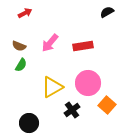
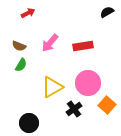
red arrow: moved 3 px right
black cross: moved 2 px right, 1 px up
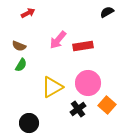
pink arrow: moved 8 px right, 3 px up
black cross: moved 4 px right
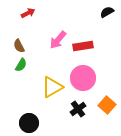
brown semicircle: rotated 40 degrees clockwise
pink circle: moved 5 px left, 5 px up
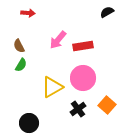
red arrow: rotated 32 degrees clockwise
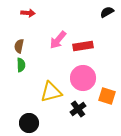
brown semicircle: rotated 40 degrees clockwise
green semicircle: rotated 32 degrees counterclockwise
yellow triangle: moved 1 px left, 5 px down; rotated 15 degrees clockwise
orange square: moved 9 px up; rotated 24 degrees counterclockwise
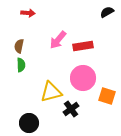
black cross: moved 7 px left
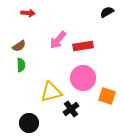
brown semicircle: rotated 136 degrees counterclockwise
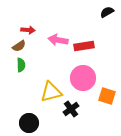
red arrow: moved 17 px down
pink arrow: rotated 60 degrees clockwise
red rectangle: moved 1 px right
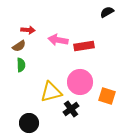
pink circle: moved 3 px left, 4 px down
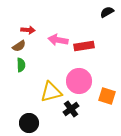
pink circle: moved 1 px left, 1 px up
